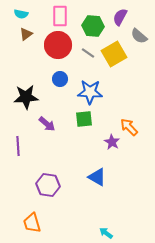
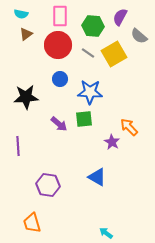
purple arrow: moved 12 px right
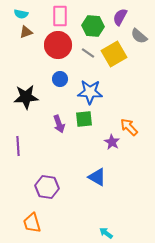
brown triangle: moved 2 px up; rotated 16 degrees clockwise
purple arrow: rotated 30 degrees clockwise
purple hexagon: moved 1 px left, 2 px down
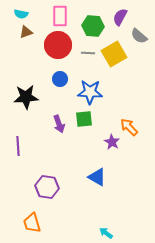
gray line: rotated 32 degrees counterclockwise
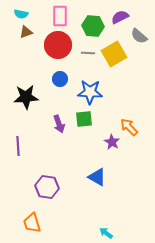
purple semicircle: rotated 36 degrees clockwise
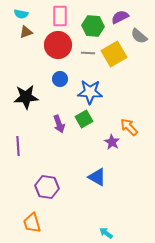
green square: rotated 24 degrees counterclockwise
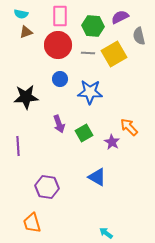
gray semicircle: rotated 36 degrees clockwise
green square: moved 14 px down
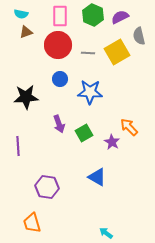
green hexagon: moved 11 px up; rotated 20 degrees clockwise
yellow square: moved 3 px right, 2 px up
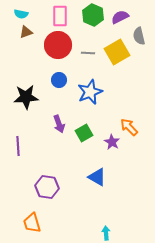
blue circle: moved 1 px left, 1 px down
blue star: rotated 25 degrees counterclockwise
cyan arrow: rotated 48 degrees clockwise
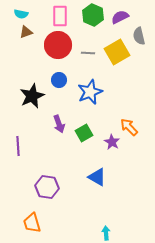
black star: moved 6 px right, 1 px up; rotated 20 degrees counterclockwise
